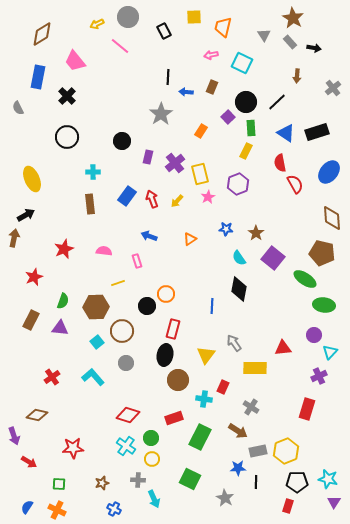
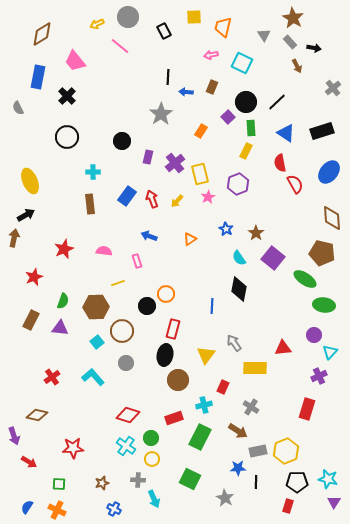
brown arrow at (297, 76): moved 10 px up; rotated 32 degrees counterclockwise
black rectangle at (317, 132): moved 5 px right, 1 px up
yellow ellipse at (32, 179): moved 2 px left, 2 px down
blue star at (226, 229): rotated 24 degrees clockwise
cyan cross at (204, 399): moved 6 px down; rotated 21 degrees counterclockwise
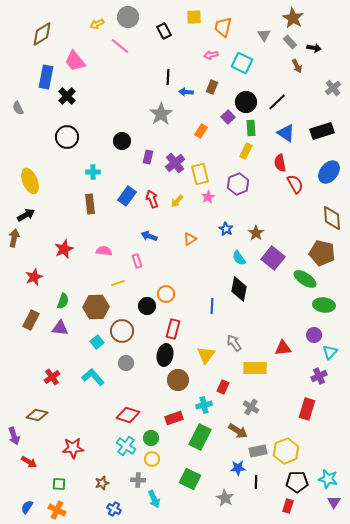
blue rectangle at (38, 77): moved 8 px right
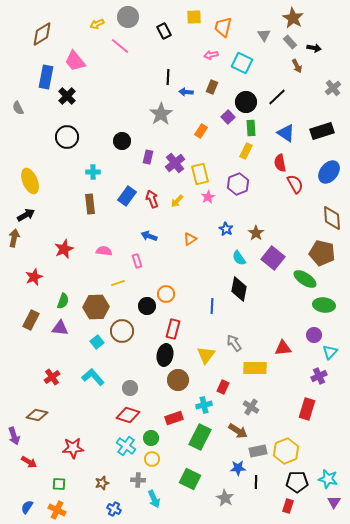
black line at (277, 102): moved 5 px up
gray circle at (126, 363): moved 4 px right, 25 px down
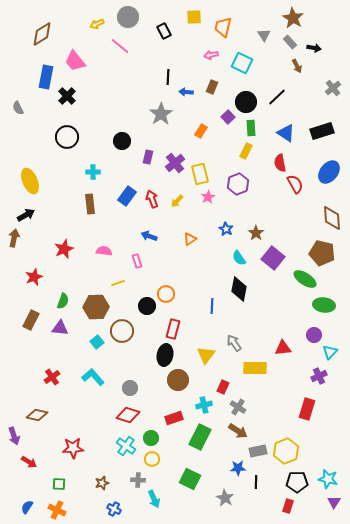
gray cross at (251, 407): moved 13 px left
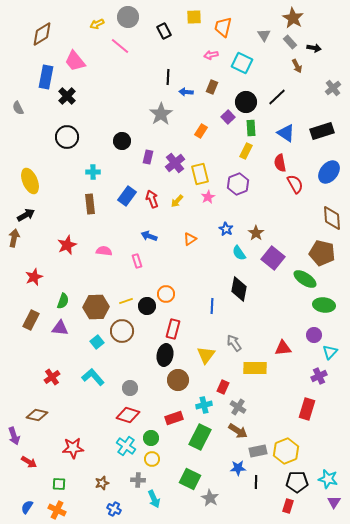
red star at (64, 249): moved 3 px right, 4 px up
cyan semicircle at (239, 258): moved 5 px up
yellow line at (118, 283): moved 8 px right, 18 px down
gray star at (225, 498): moved 15 px left
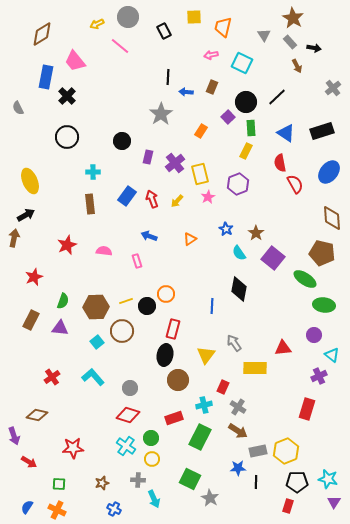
cyan triangle at (330, 352): moved 2 px right, 3 px down; rotated 35 degrees counterclockwise
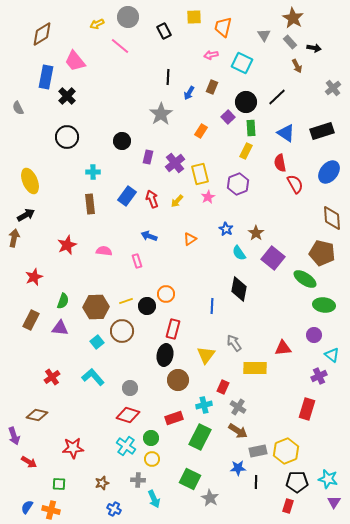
blue arrow at (186, 92): moved 3 px right, 1 px down; rotated 64 degrees counterclockwise
orange cross at (57, 510): moved 6 px left; rotated 12 degrees counterclockwise
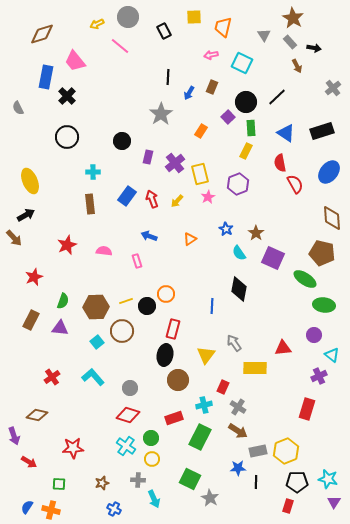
brown diamond at (42, 34): rotated 15 degrees clockwise
brown arrow at (14, 238): rotated 126 degrees clockwise
purple square at (273, 258): rotated 15 degrees counterclockwise
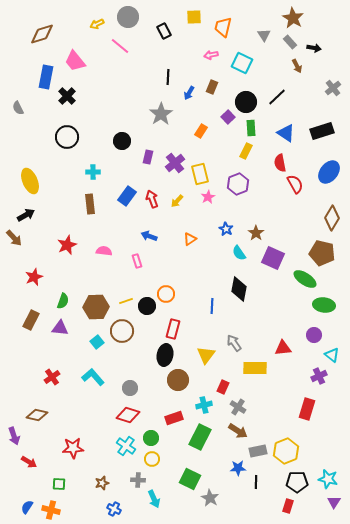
brown diamond at (332, 218): rotated 35 degrees clockwise
